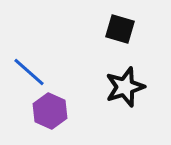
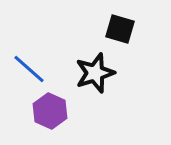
blue line: moved 3 px up
black star: moved 30 px left, 14 px up
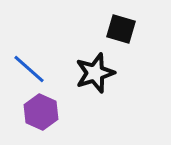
black square: moved 1 px right
purple hexagon: moved 9 px left, 1 px down
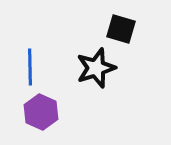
blue line: moved 1 px right, 2 px up; rotated 48 degrees clockwise
black star: moved 1 px right, 5 px up
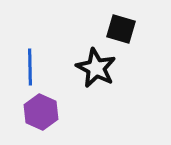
black star: rotated 27 degrees counterclockwise
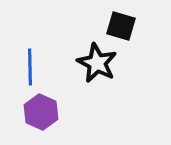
black square: moved 3 px up
black star: moved 1 px right, 5 px up
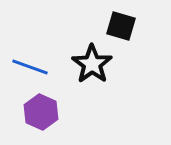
black star: moved 5 px left, 1 px down; rotated 9 degrees clockwise
blue line: rotated 69 degrees counterclockwise
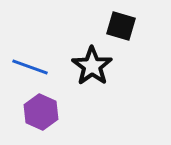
black star: moved 2 px down
